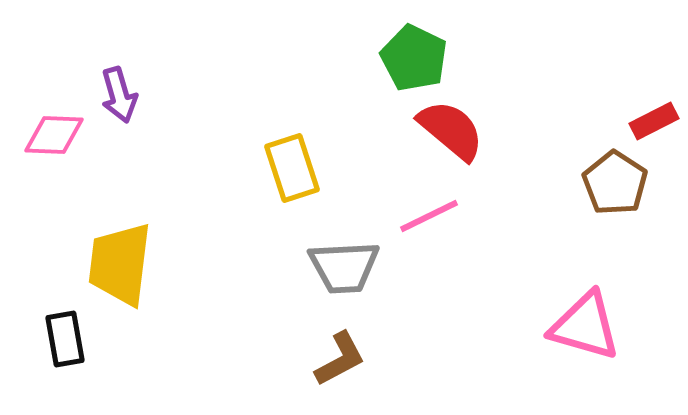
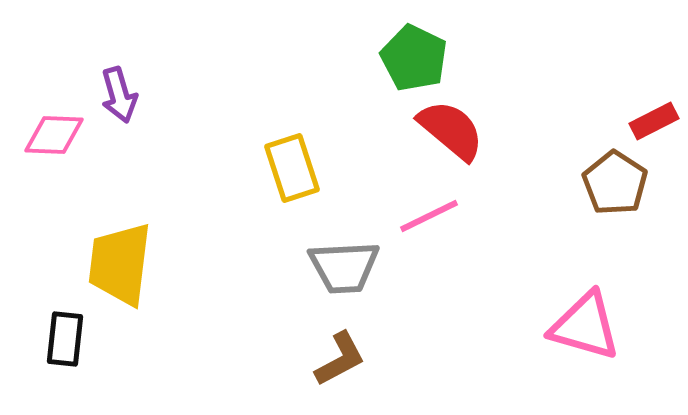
black rectangle: rotated 16 degrees clockwise
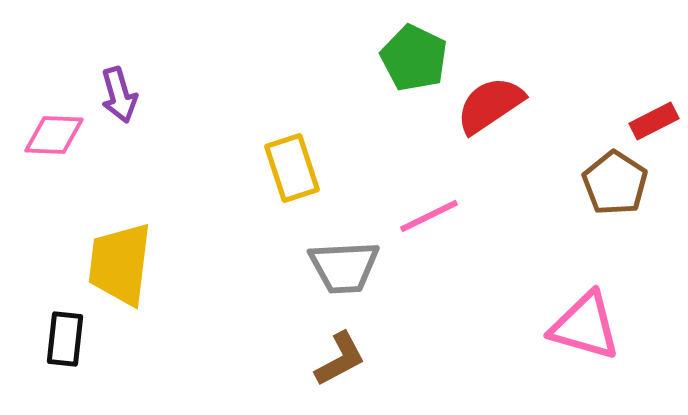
red semicircle: moved 39 px right, 25 px up; rotated 74 degrees counterclockwise
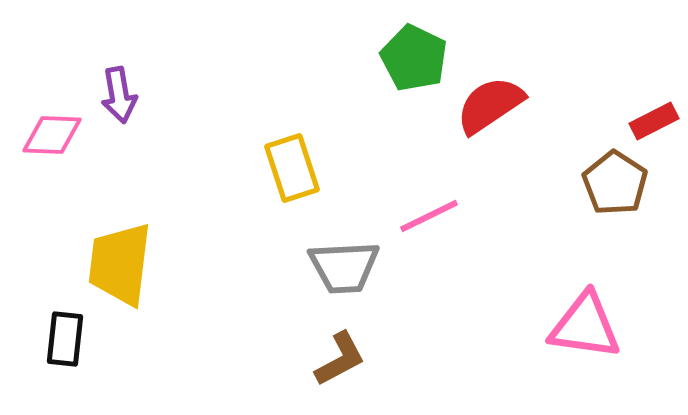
purple arrow: rotated 6 degrees clockwise
pink diamond: moved 2 px left
pink triangle: rotated 8 degrees counterclockwise
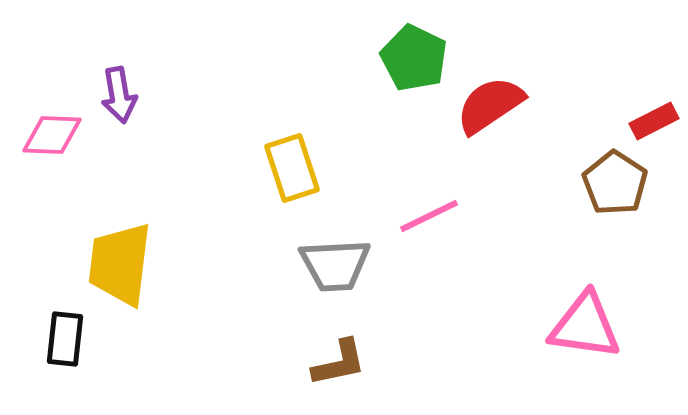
gray trapezoid: moved 9 px left, 2 px up
brown L-shape: moved 1 px left, 4 px down; rotated 16 degrees clockwise
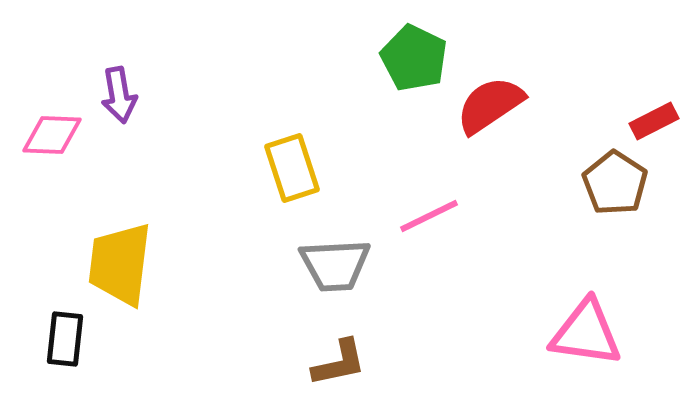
pink triangle: moved 1 px right, 7 px down
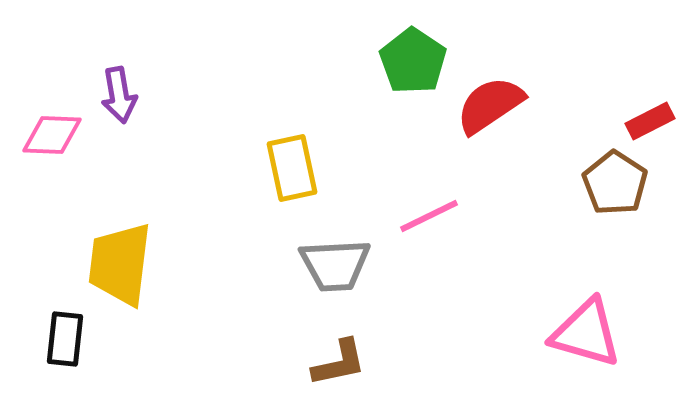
green pentagon: moved 1 px left, 3 px down; rotated 8 degrees clockwise
red rectangle: moved 4 px left
yellow rectangle: rotated 6 degrees clockwise
pink triangle: rotated 8 degrees clockwise
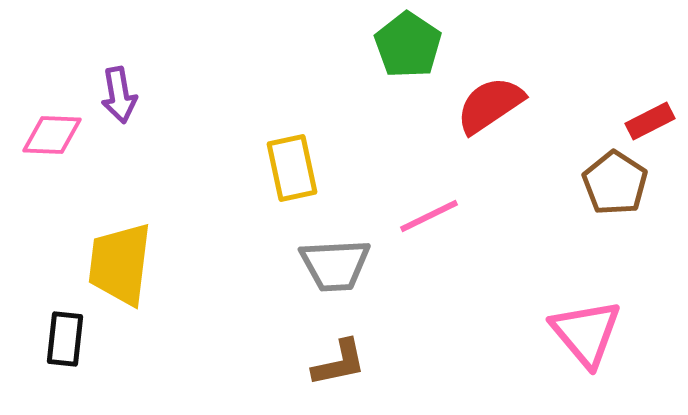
green pentagon: moved 5 px left, 16 px up
pink triangle: rotated 34 degrees clockwise
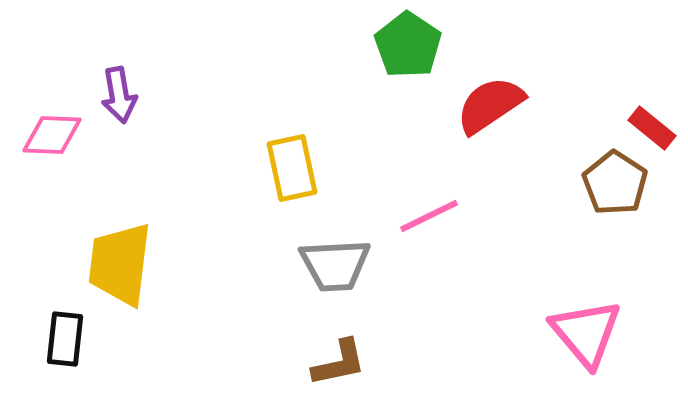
red rectangle: moved 2 px right, 7 px down; rotated 66 degrees clockwise
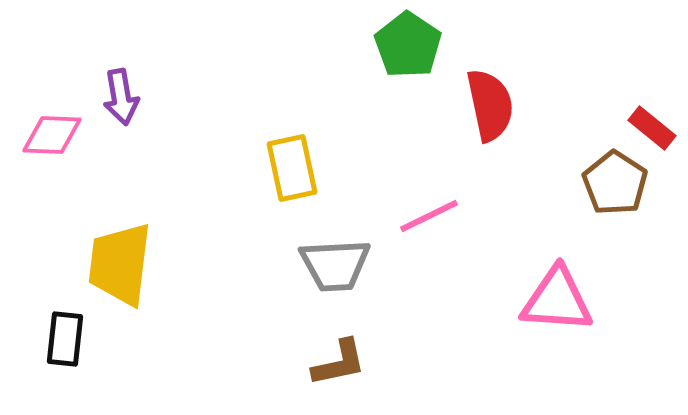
purple arrow: moved 2 px right, 2 px down
red semicircle: rotated 112 degrees clockwise
pink triangle: moved 29 px left, 33 px up; rotated 46 degrees counterclockwise
